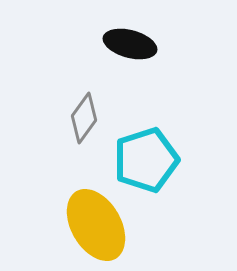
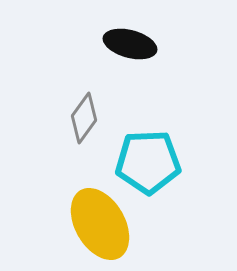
cyan pentagon: moved 2 px right, 2 px down; rotated 16 degrees clockwise
yellow ellipse: moved 4 px right, 1 px up
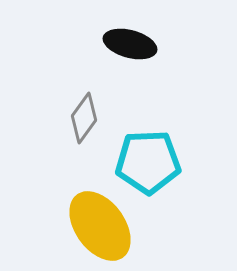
yellow ellipse: moved 2 px down; rotated 6 degrees counterclockwise
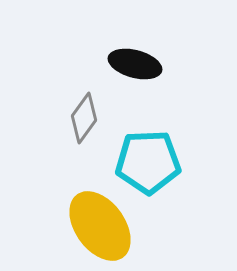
black ellipse: moved 5 px right, 20 px down
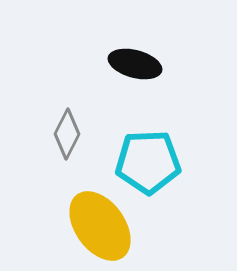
gray diamond: moved 17 px left, 16 px down; rotated 9 degrees counterclockwise
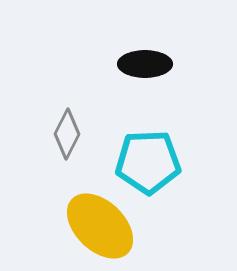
black ellipse: moved 10 px right; rotated 15 degrees counterclockwise
yellow ellipse: rotated 10 degrees counterclockwise
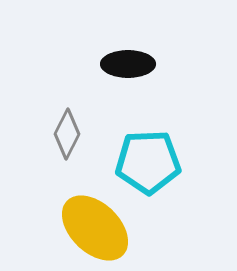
black ellipse: moved 17 px left
yellow ellipse: moved 5 px left, 2 px down
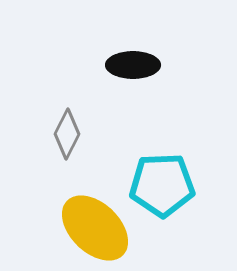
black ellipse: moved 5 px right, 1 px down
cyan pentagon: moved 14 px right, 23 px down
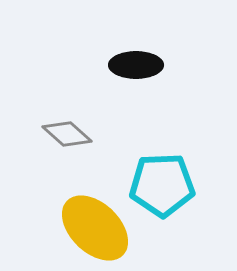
black ellipse: moved 3 px right
gray diamond: rotated 75 degrees counterclockwise
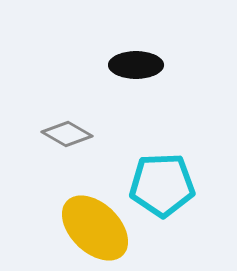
gray diamond: rotated 12 degrees counterclockwise
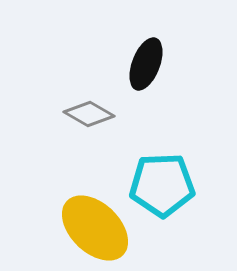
black ellipse: moved 10 px right, 1 px up; rotated 69 degrees counterclockwise
gray diamond: moved 22 px right, 20 px up
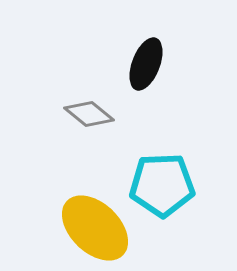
gray diamond: rotated 9 degrees clockwise
